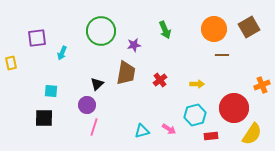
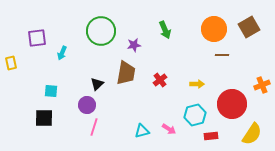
red circle: moved 2 px left, 4 px up
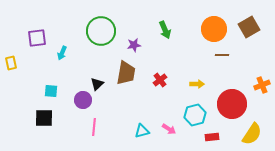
purple circle: moved 4 px left, 5 px up
pink line: rotated 12 degrees counterclockwise
red rectangle: moved 1 px right, 1 px down
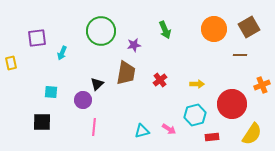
brown line: moved 18 px right
cyan square: moved 1 px down
black square: moved 2 px left, 4 px down
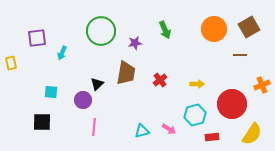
purple star: moved 1 px right, 2 px up
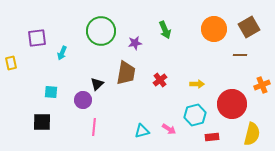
yellow semicircle: rotated 20 degrees counterclockwise
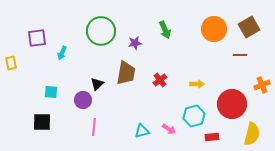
cyan hexagon: moved 1 px left, 1 px down
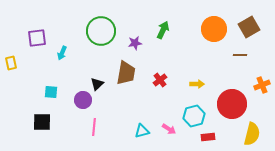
green arrow: moved 2 px left; rotated 132 degrees counterclockwise
red rectangle: moved 4 px left
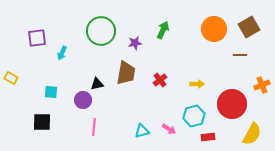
yellow rectangle: moved 15 px down; rotated 48 degrees counterclockwise
black triangle: rotated 32 degrees clockwise
yellow semicircle: rotated 15 degrees clockwise
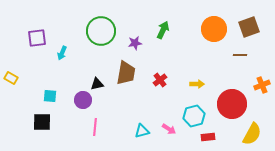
brown square: rotated 10 degrees clockwise
cyan square: moved 1 px left, 4 px down
pink line: moved 1 px right
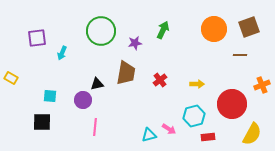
cyan triangle: moved 7 px right, 4 px down
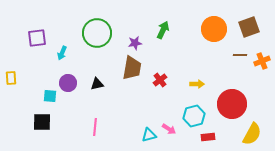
green circle: moved 4 px left, 2 px down
brown trapezoid: moved 6 px right, 5 px up
yellow rectangle: rotated 56 degrees clockwise
orange cross: moved 24 px up
purple circle: moved 15 px left, 17 px up
